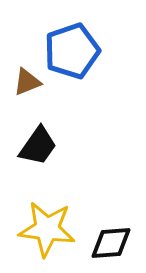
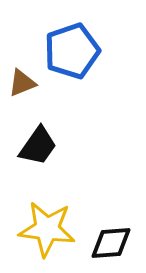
brown triangle: moved 5 px left, 1 px down
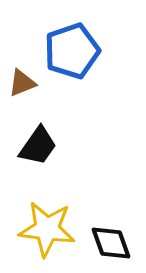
black diamond: rotated 75 degrees clockwise
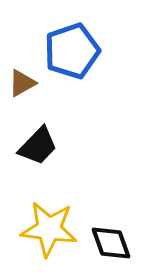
brown triangle: rotated 8 degrees counterclockwise
black trapezoid: rotated 9 degrees clockwise
yellow star: moved 2 px right
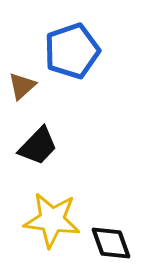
brown triangle: moved 3 px down; rotated 12 degrees counterclockwise
yellow star: moved 3 px right, 9 px up
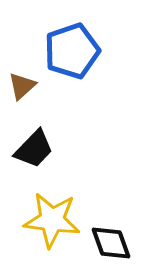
black trapezoid: moved 4 px left, 3 px down
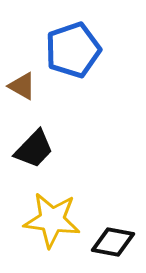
blue pentagon: moved 1 px right, 1 px up
brown triangle: rotated 48 degrees counterclockwise
black diamond: moved 2 px right, 1 px up; rotated 60 degrees counterclockwise
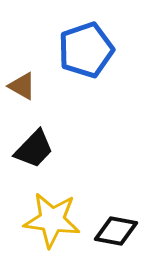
blue pentagon: moved 13 px right
black diamond: moved 3 px right, 11 px up
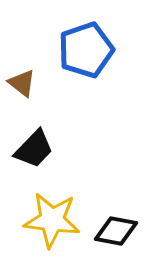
brown triangle: moved 3 px up; rotated 8 degrees clockwise
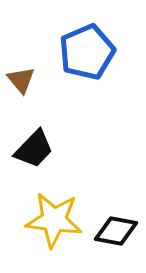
blue pentagon: moved 1 px right, 2 px down; rotated 4 degrees counterclockwise
brown triangle: moved 1 px left, 3 px up; rotated 12 degrees clockwise
yellow star: moved 2 px right
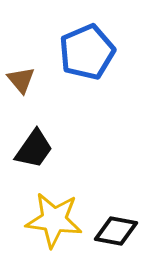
black trapezoid: rotated 9 degrees counterclockwise
